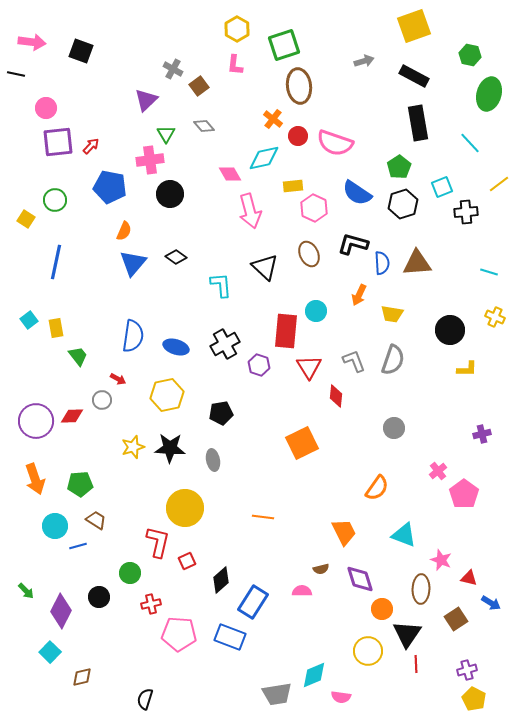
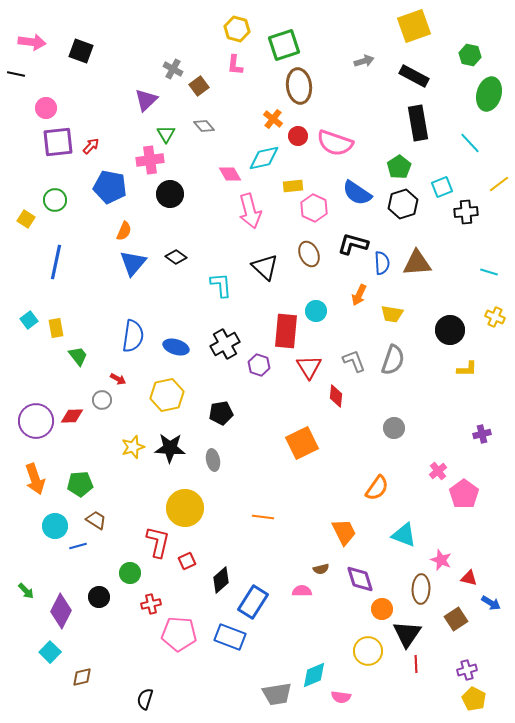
yellow hexagon at (237, 29): rotated 15 degrees counterclockwise
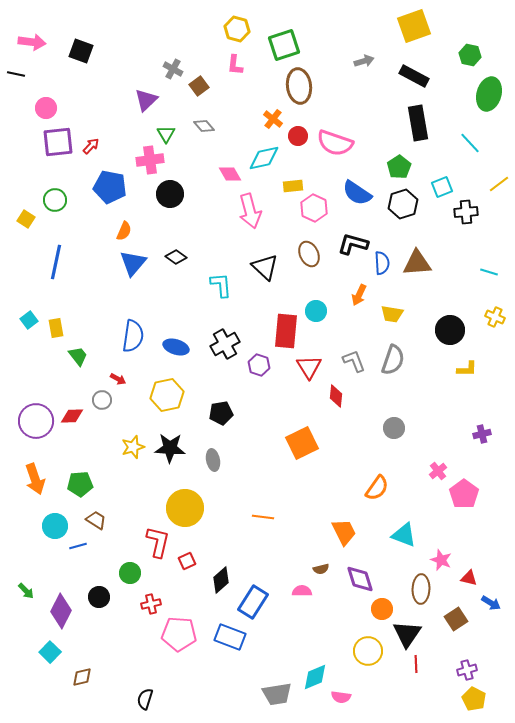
cyan diamond at (314, 675): moved 1 px right, 2 px down
